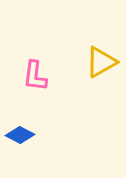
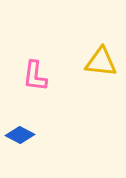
yellow triangle: rotated 36 degrees clockwise
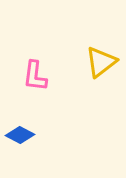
yellow triangle: rotated 44 degrees counterclockwise
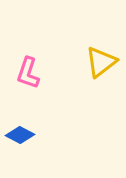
pink L-shape: moved 7 px left, 3 px up; rotated 12 degrees clockwise
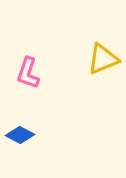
yellow triangle: moved 2 px right, 3 px up; rotated 16 degrees clockwise
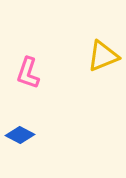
yellow triangle: moved 3 px up
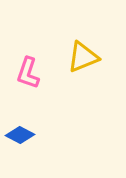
yellow triangle: moved 20 px left, 1 px down
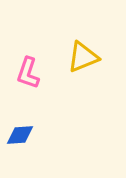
blue diamond: rotated 32 degrees counterclockwise
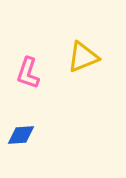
blue diamond: moved 1 px right
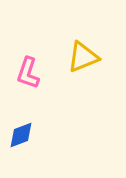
blue diamond: rotated 16 degrees counterclockwise
